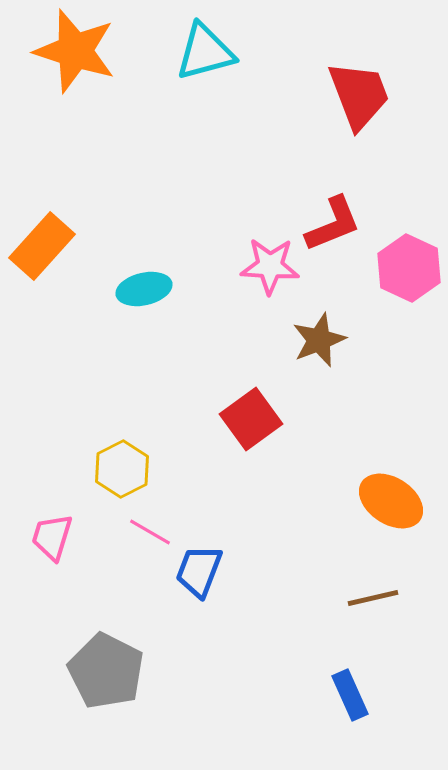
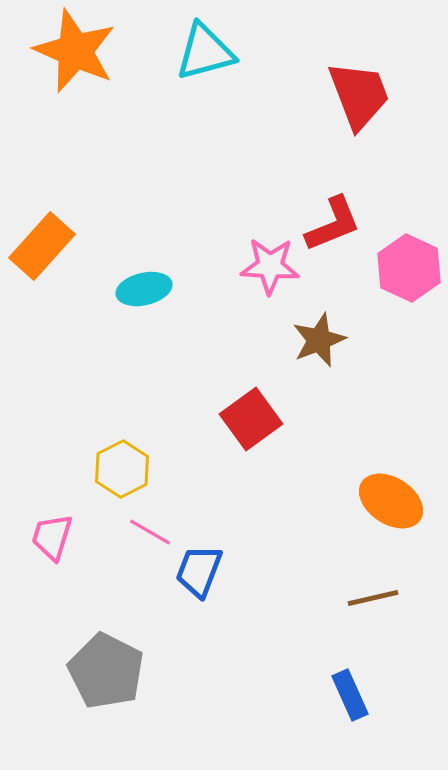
orange star: rotated 6 degrees clockwise
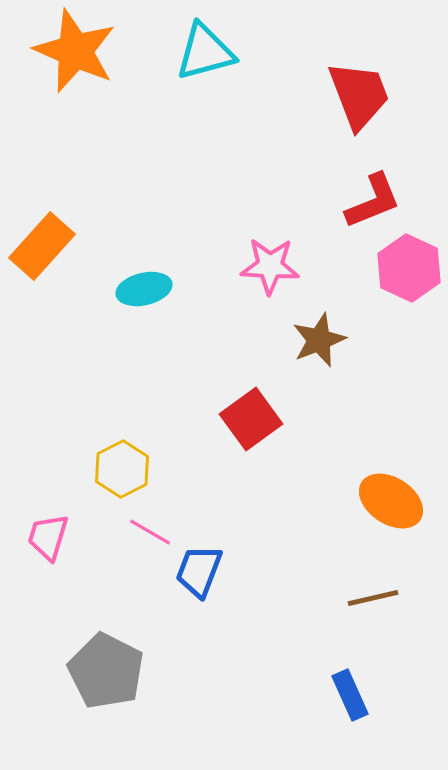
red L-shape: moved 40 px right, 23 px up
pink trapezoid: moved 4 px left
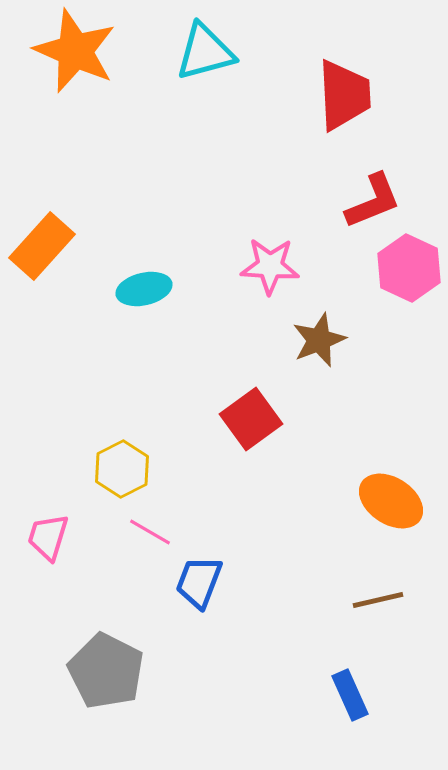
red trapezoid: moved 15 px left; rotated 18 degrees clockwise
blue trapezoid: moved 11 px down
brown line: moved 5 px right, 2 px down
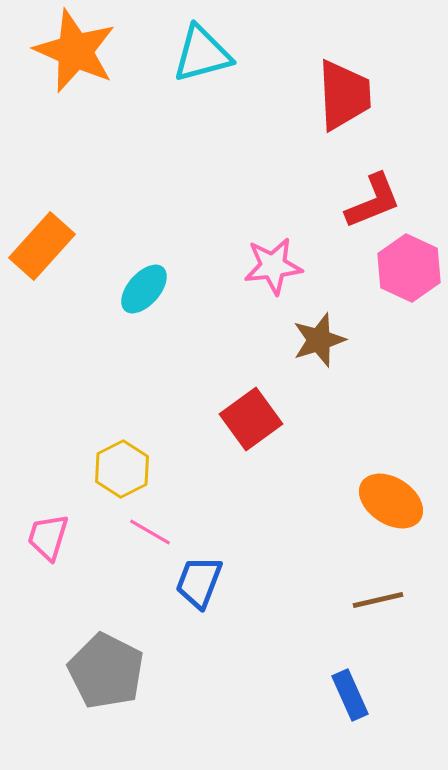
cyan triangle: moved 3 px left, 2 px down
pink star: moved 3 px right; rotated 10 degrees counterclockwise
cyan ellipse: rotated 36 degrees counterclockwise
brown star: rotated 4 degrees clockwise
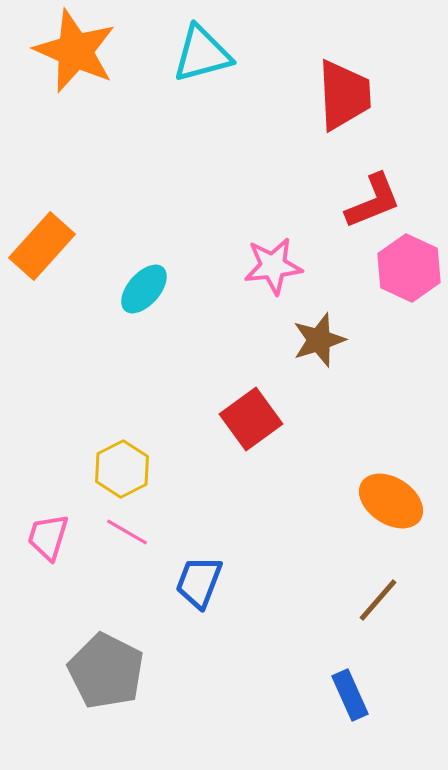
pink line: moved 23 px left
brown line: rotated 36 degrees counterclockwise
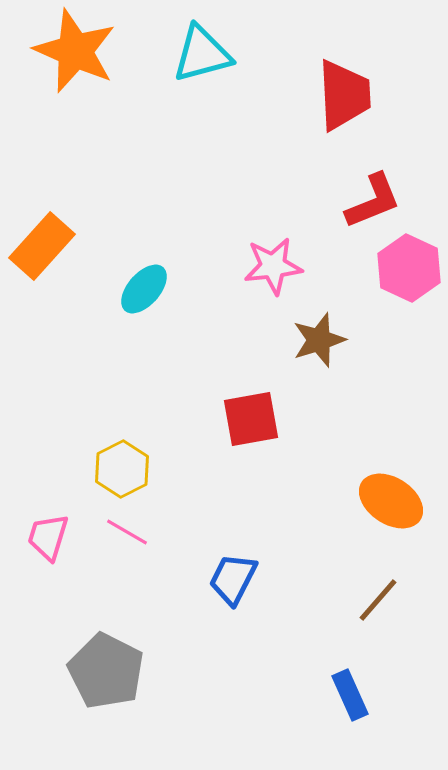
red square: rotated 26 degrees clockwise
blue trapezoid: moved 34 px right, 3 px up; rotated 6 degrees clockwise
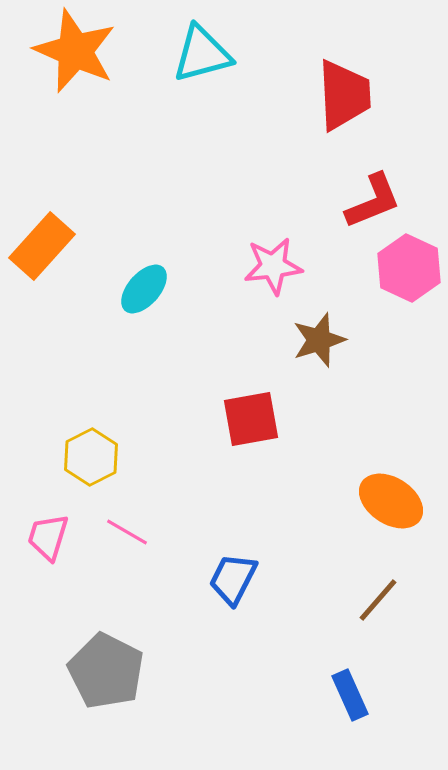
yellow hexagon: moved 31 px left, 12 px up
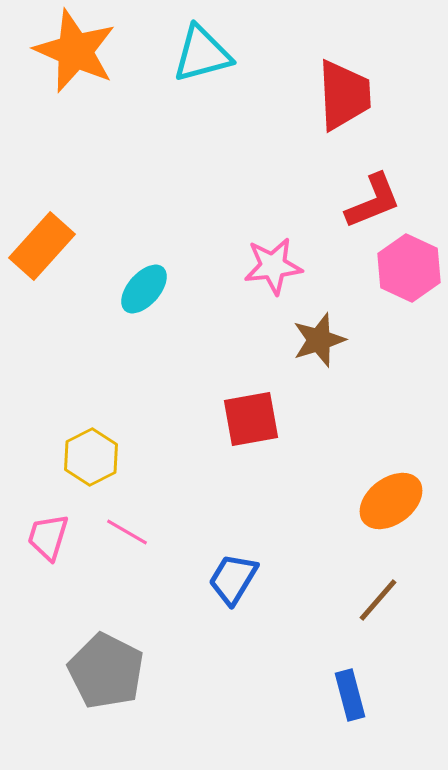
orange ellipse: rotated 70 degrees counterclockwise
blue trapezoid: rotated 4 degrees clockwise
blue rectangle: rotated 9 degrees clockwise
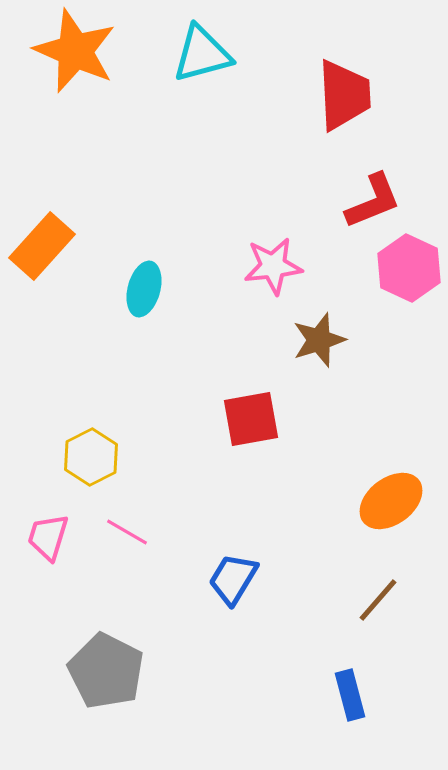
cyan ellipse: rotated 26 degrees counterclockwise
